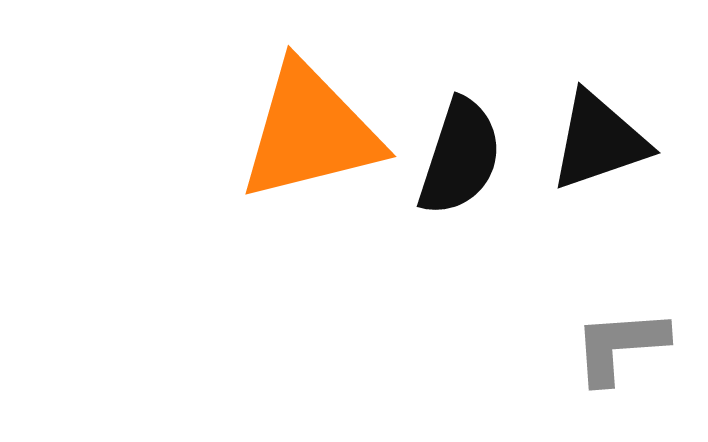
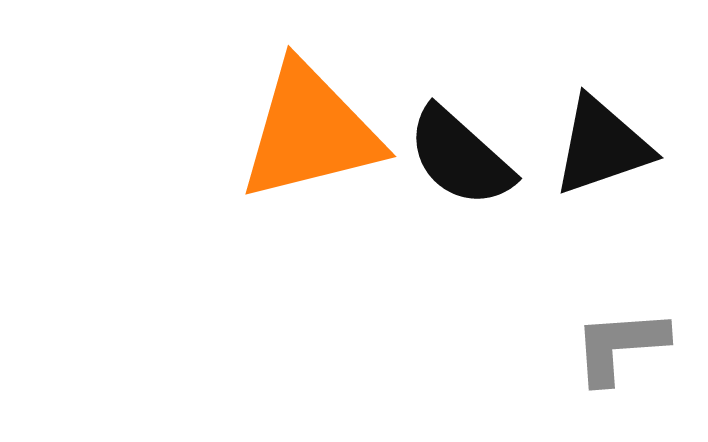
black triangle: moved 3 px right, 5 px down
black semicircle: rotated 114 degrees clockwise
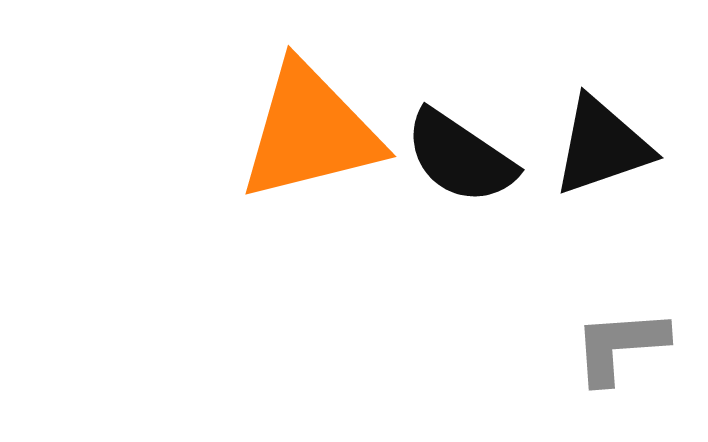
black semicircle: rotated 8 degrees counterclockwise
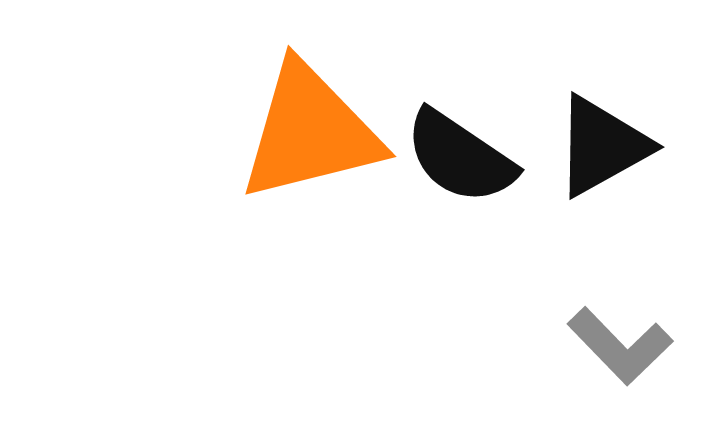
black triangle: rotated 10 degrees counterclockwise
gray L-shape: rotated 130 degrees counterclockwise
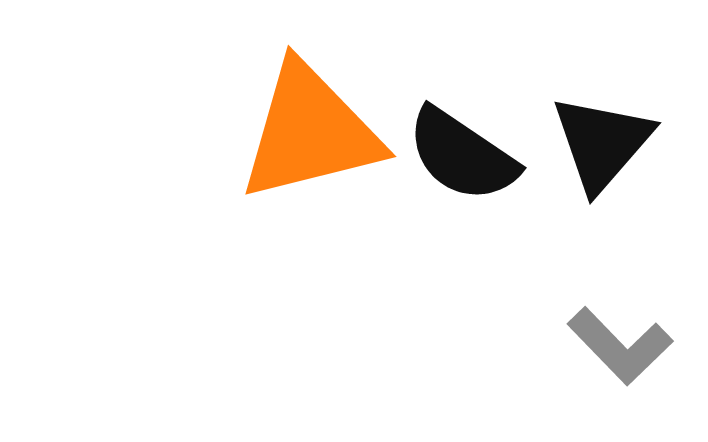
black triangle: moved 3 px up; rotated 20 degrees counterclockwise
black semicircle: moved 2 px right, 2 px up
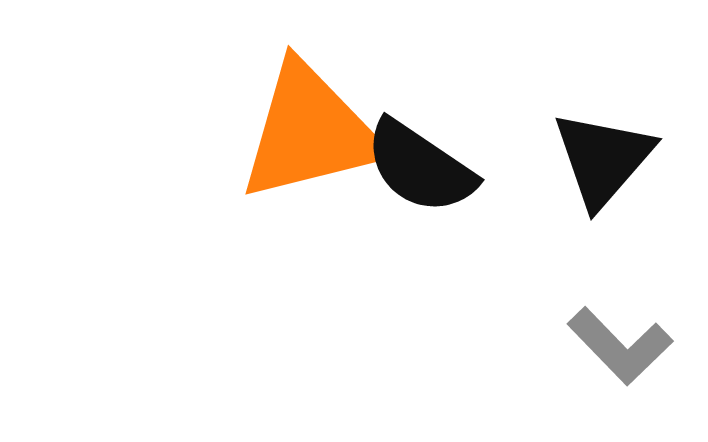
black triangle: moved 1 px right, 16 px down
black semicircle: moved 42 px left, 12 px down
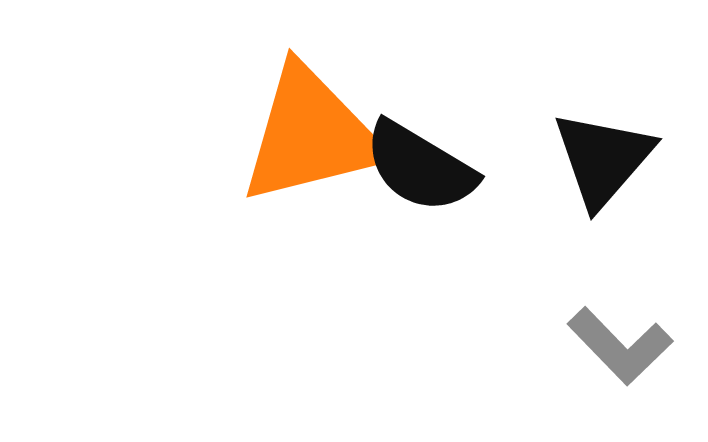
orange triangle: moved 1 px right, 3 px down
black semicircle: rotated 3 degrees counterclockwise
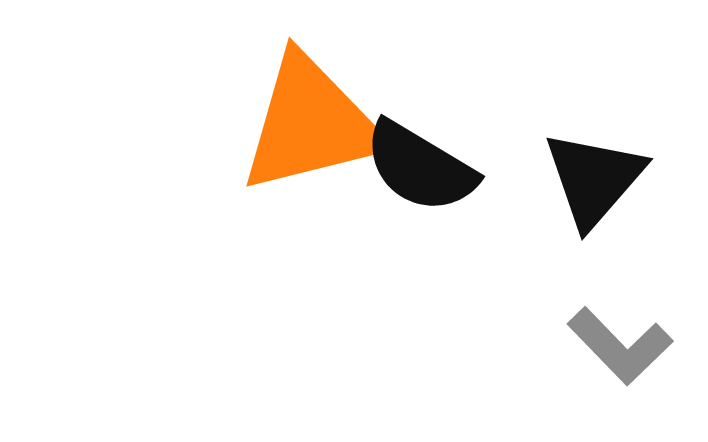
orange triangle: moved 11 px up
black triangle: moved 9 px left, 20 px down
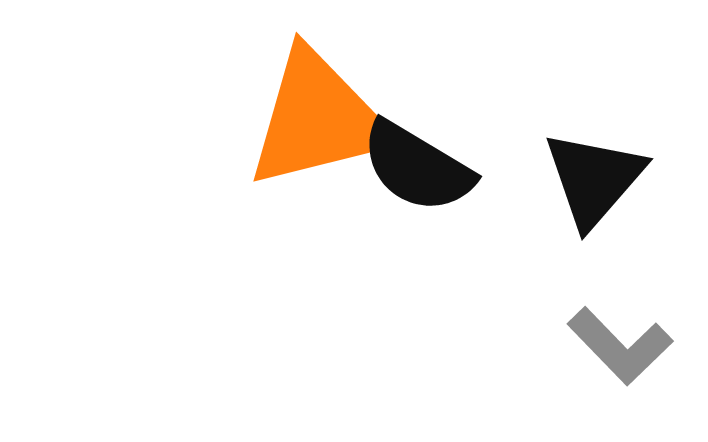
orange triangle: moved 7 px right, 5 px up
black semicircle: moved 3 px left
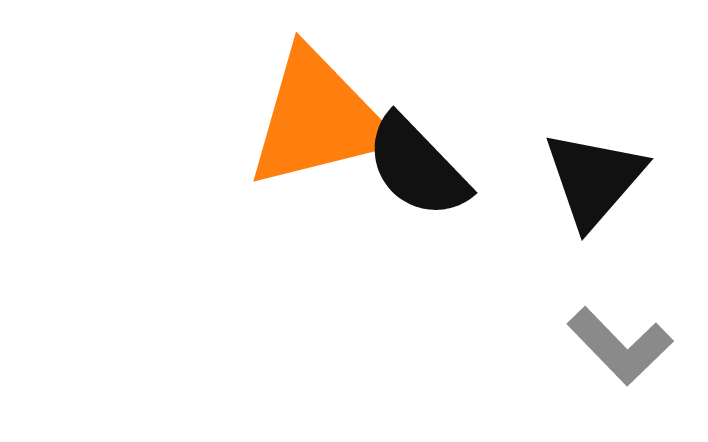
black semicircle: rotated 15 degrees clockwise
